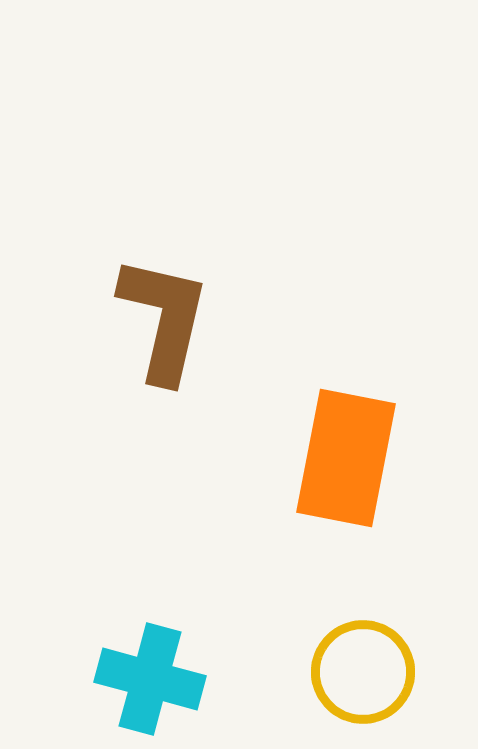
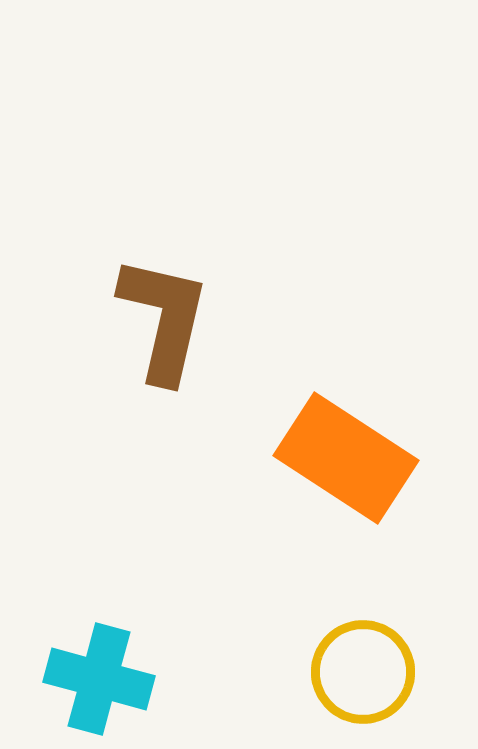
orange rectangle: rotated 68 degrees counterclockwise
cyan cross: moved 51 px left
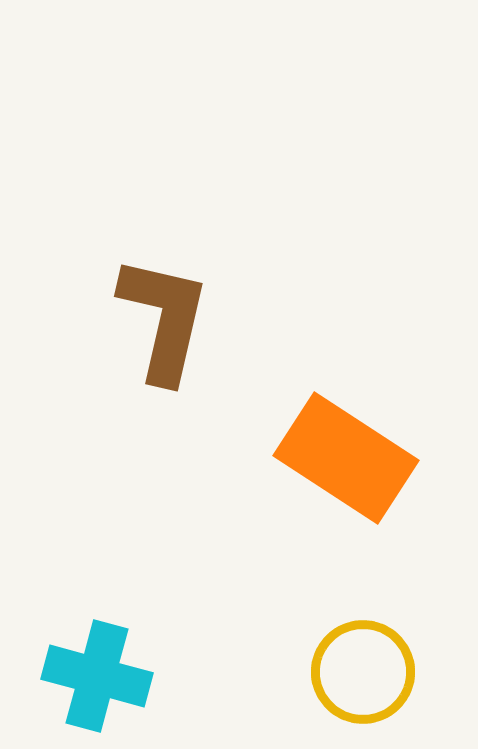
cyan cross: moved 2 px left, 3 px up
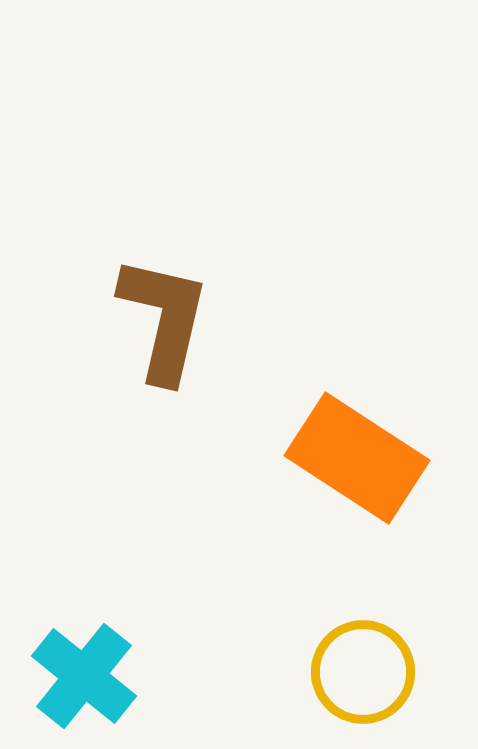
orange rectangle: moved 11 px right
cyan cross: moved 13 px left; rotated 24 degrees clockwise
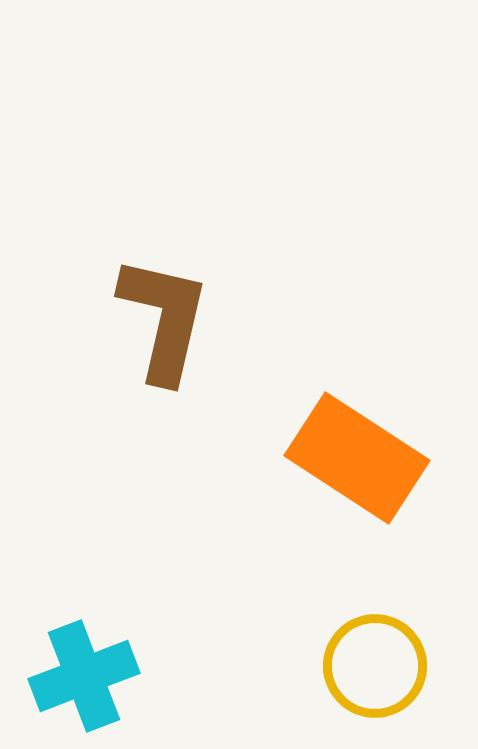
yellow circle: moved 12 px right, 6 px up
cyan cross: rotated 30 degrees clockwise
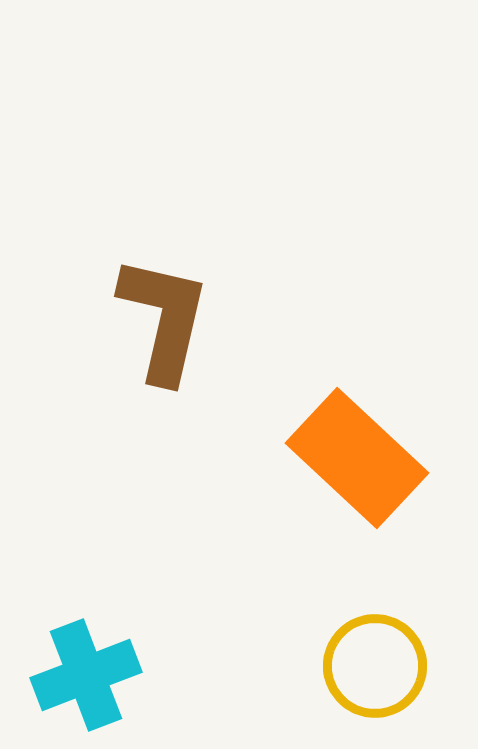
orange rectangle: rotated 10 degrees clockwise
cyan cross: moved 2 px right, 1 px up
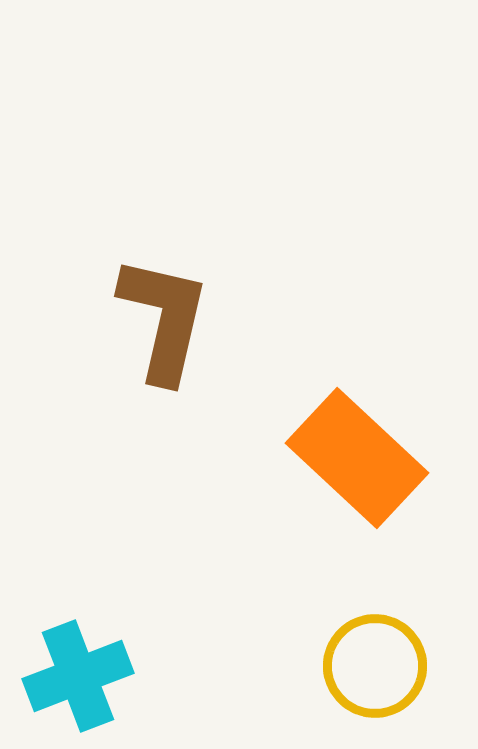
cyan cross: moved 8 px left, 1 px down
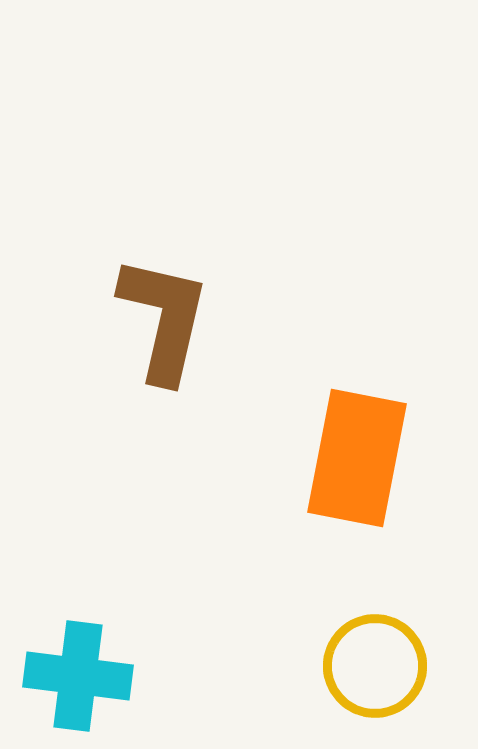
orange rectangle: rotated 58 degrees clockwise
cyan cross: rotated 28 degrees clockwise
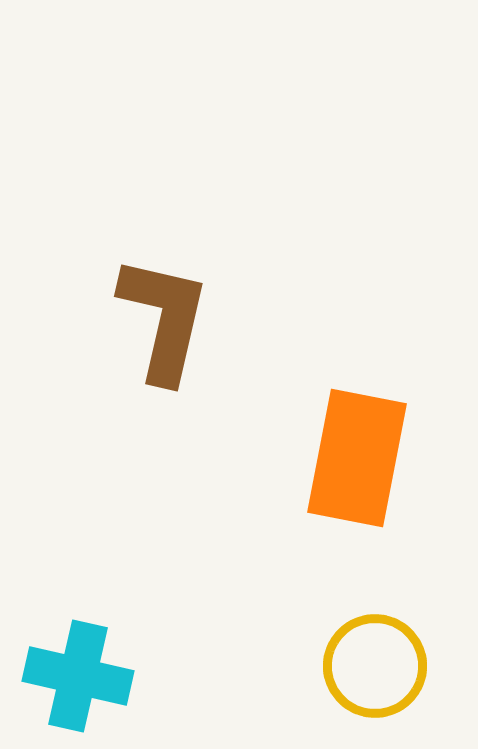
cyan cross: rotated 6 degrees clockwise
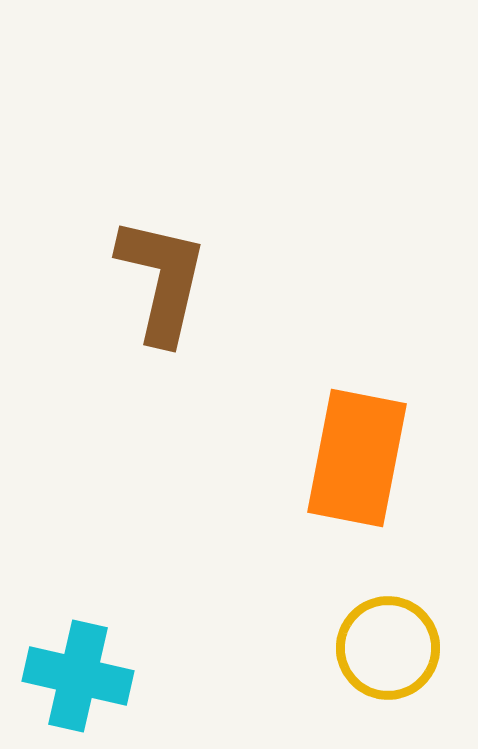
brown L-shape: moved 2 px left, 39 px up
yellow circle: moved 13 px right, 18 px up
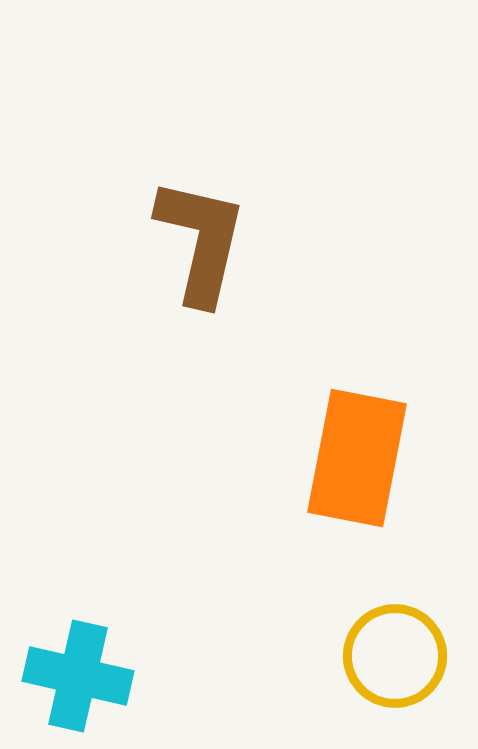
brown L-shape: moved 39 px right, 39 px up
yellow circle: moved 7 px right, 8 px down
